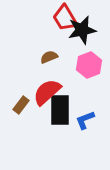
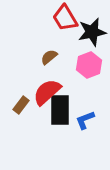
black star: moved 10 px right, 2 px down
brown semicircle: rotated 18 degrees counterclockwise
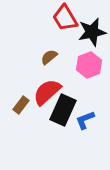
black rectangle: moved 3 px right; rotated 24 degrees clockwise
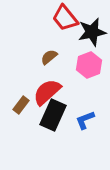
red trapezoid: rotated 8 degrees counterclockwise
black rectangle: moved 10 px left, 5 px down
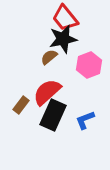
black star: moved 29 px left, 7 px down
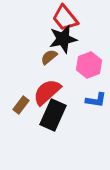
blue L-shape: moved 11 px right, 20 px up; rotated 150 degrees counterclockwise
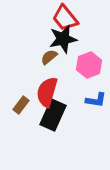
red semicircle: rotated 32 degrees counterclockwise
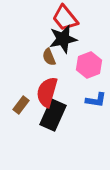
brown semicircle: rotated 72 degrees counterclockwise
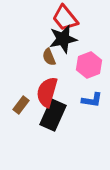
blue L-shape: moved 4 px left
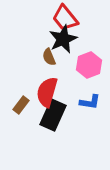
black star: rotated 12 degrees counterclockwise
blue L-shape: moved 2 px left, 2 px down
